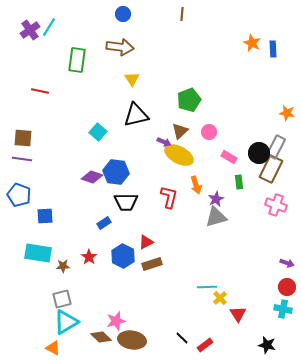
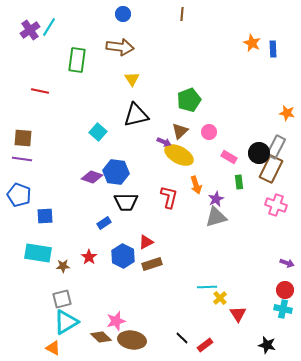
red circle at (287, 287): moved 2 px left, 3 px down
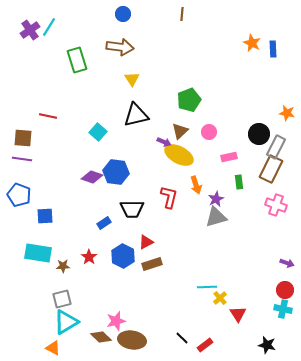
green rectangle at (77, 60): rotated 25 degrees counterclockwise
red line at (40, 91): moved 8 px right, 25 px down
black circle at (259, 153): moved 19 px up
pink rectangle at (229, 157): rotated 42 degrees counterclockwise
black trapezoid at (126, 202): moved 6 px right, 7 px down
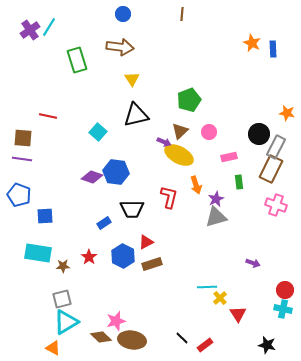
purple arrow at (287, 263): moved 34 px left
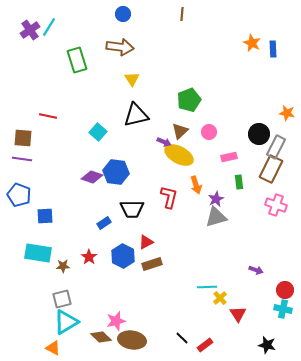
purple arrow at (253, 263): moved 3 px right, 7 px down
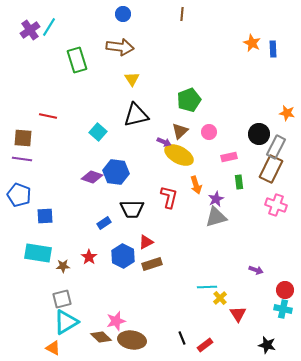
black line at (182, 338): rotated 24 degrees clockwise
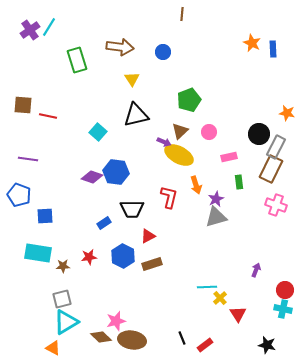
blue circle at (123, 14): moved 40 px right, 38 px down
brown square at (23, 138): moved 33 px up
purple line at (22, 159): moved 6 px right
red triangle at (146, 242): moved 2 px right, 6 px up
red star at (89, 257): rotated 28 degrees clockwise
purple arrow at (256, 270): rotated 88 degrees counterclockwise
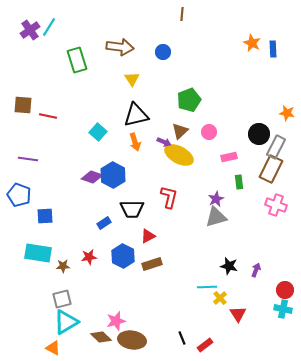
blue hexagon at (116, 172): moved 3 px left, 3 px down; rotated 20 degrees clockwise
orange arrow at (196, 185): moved 61 px left, 43 px up
black star at (267, 345): moved 38 px left, 79 px up
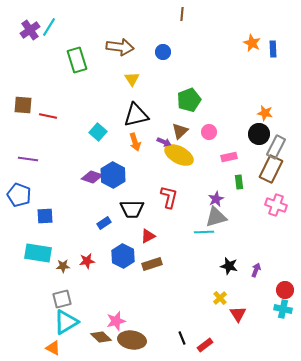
orange star at (287, 113): moved 22 px left
red star at (89, 257): moved 2 px left, 4 px down
cyan line at (207, 287): moved 3 px left, 55 px up
